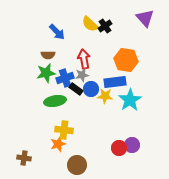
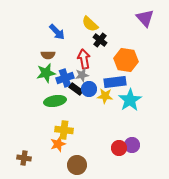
black cross: moved 5 px left, 14 px down; rotated 16 degrees counterclockwise
blue circle: moved 2 px left
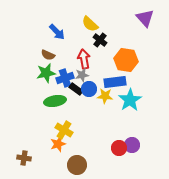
brown semicircle: rotated 24 degrees clockwise
yellow cross: rotated 24 degrees clockwise
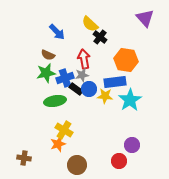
black cross: moved 3 px up
red circle: moved 13 px down
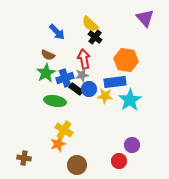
black cross: moved 5 px left
green star: rotated 18 degrees counterclockwise
green ellipse: rotated 20 degrees clockwise
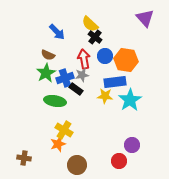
blue circle: moved 16 px right, 33 px up
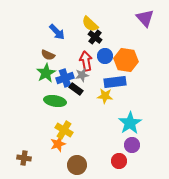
red arrow: moved 2 px right, 2 px down
cyan star: moved 23 px down
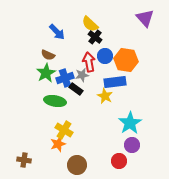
red arrow: moved 3 px right, 1 px down
yellow star: rotated 21 degrees clockwise
brown cross: moved 2 px down
